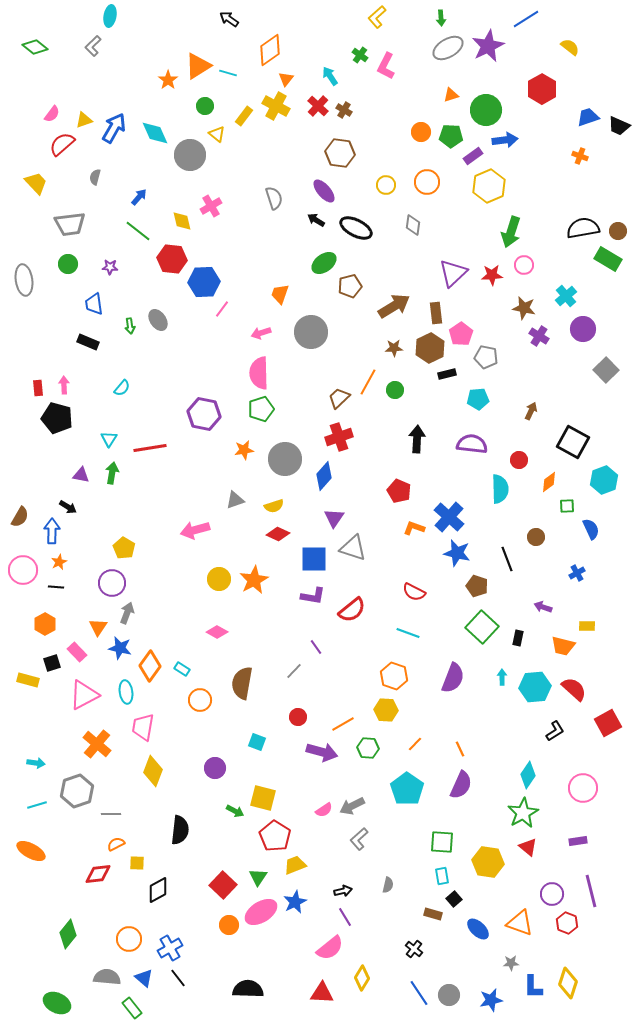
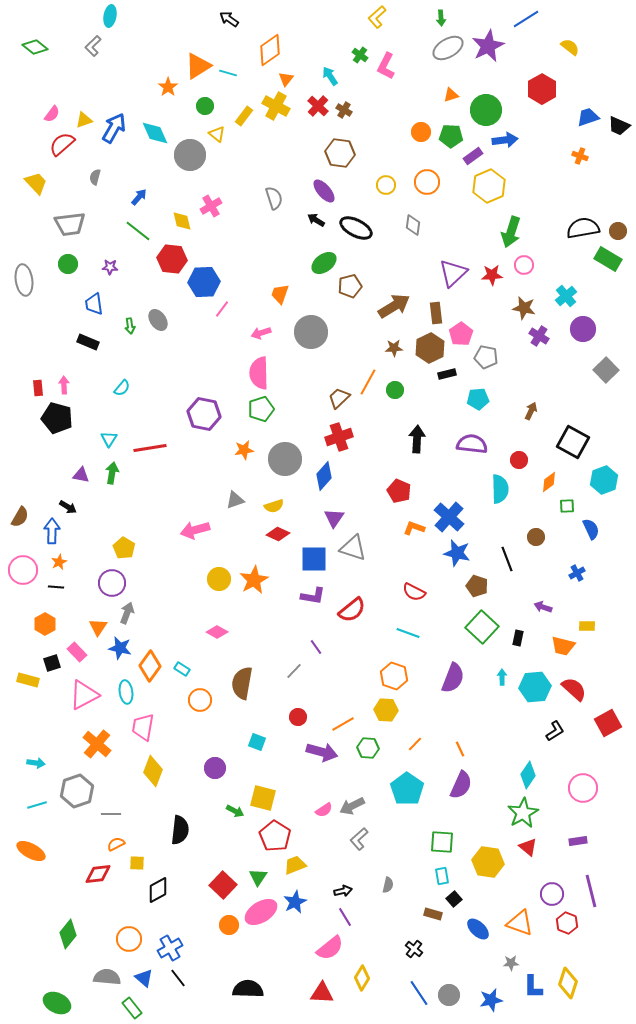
orange star at (168, 80): moved 7 px down
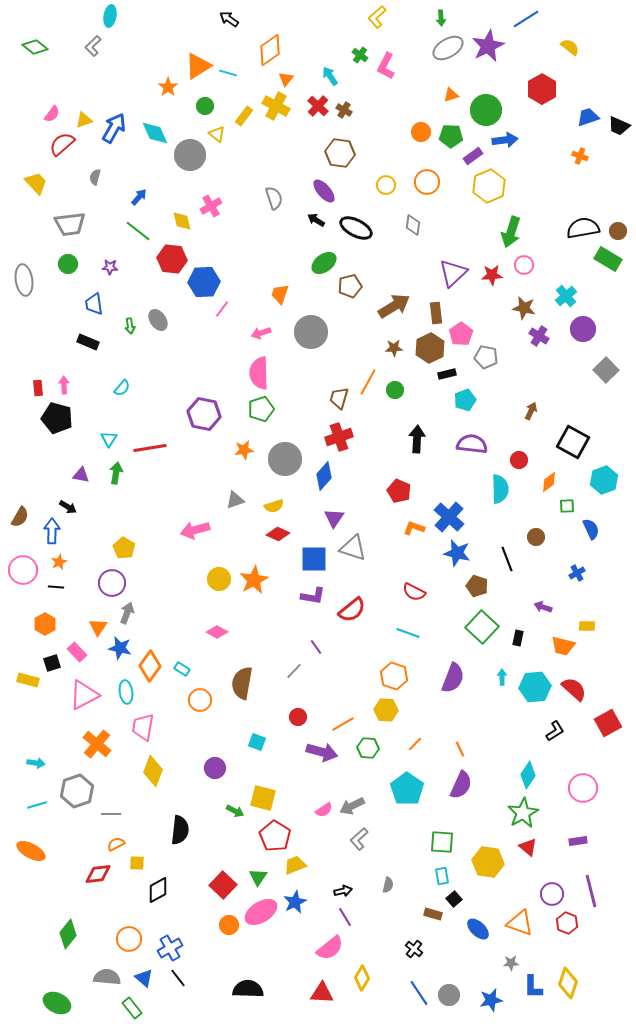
brown trapezoid at (339, 398): rotated 30 degrees counterclockwise
cyan pentagon at (478, 399): moved 13 px left, 1 px down; rotated 15 degrees counterclockwise
green arrow at (112, 473): moved 4 px right
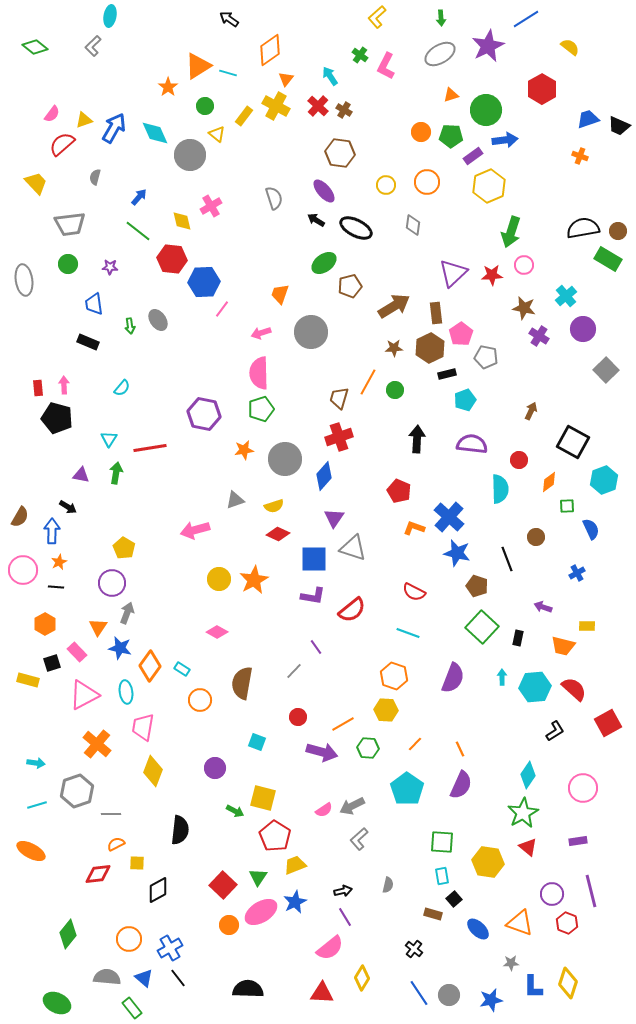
gray ellipse at (448, 48): moved 8 px left, 6 px down
blue trapezoid at (588, 117): moved 2 px down
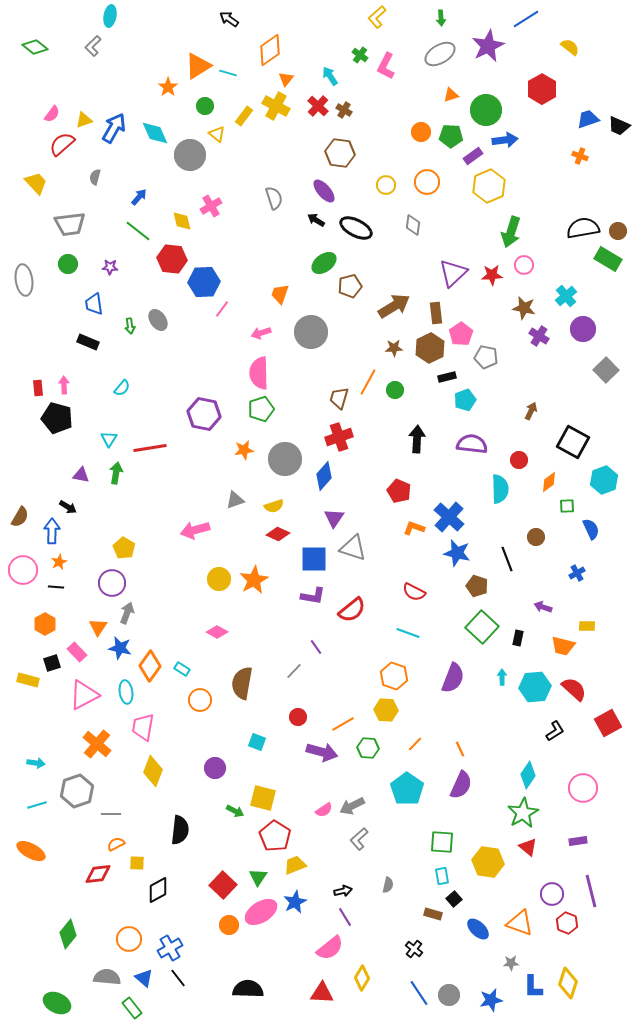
black rectangle at (447, 374): moved 3 px down
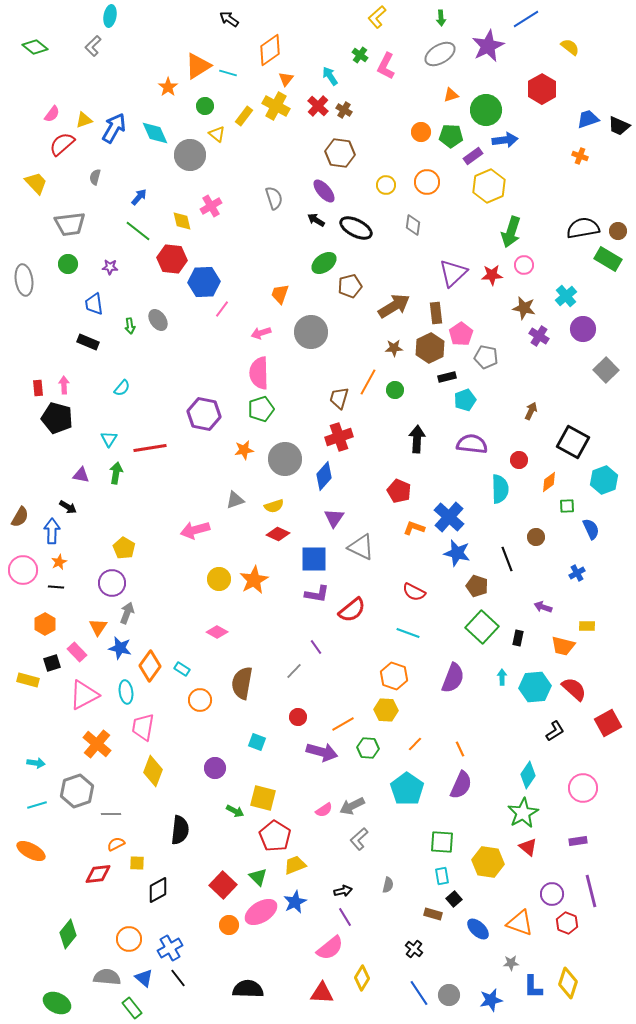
gray triangle at (353, 548): moved 8 px right, 1 px up; rotated 8 degrees clockwise
purple L-shape at (313, 596): moved 4 px right, 2 px up
green triangle at (258, 877): rotated 18 degrees counterclockwise
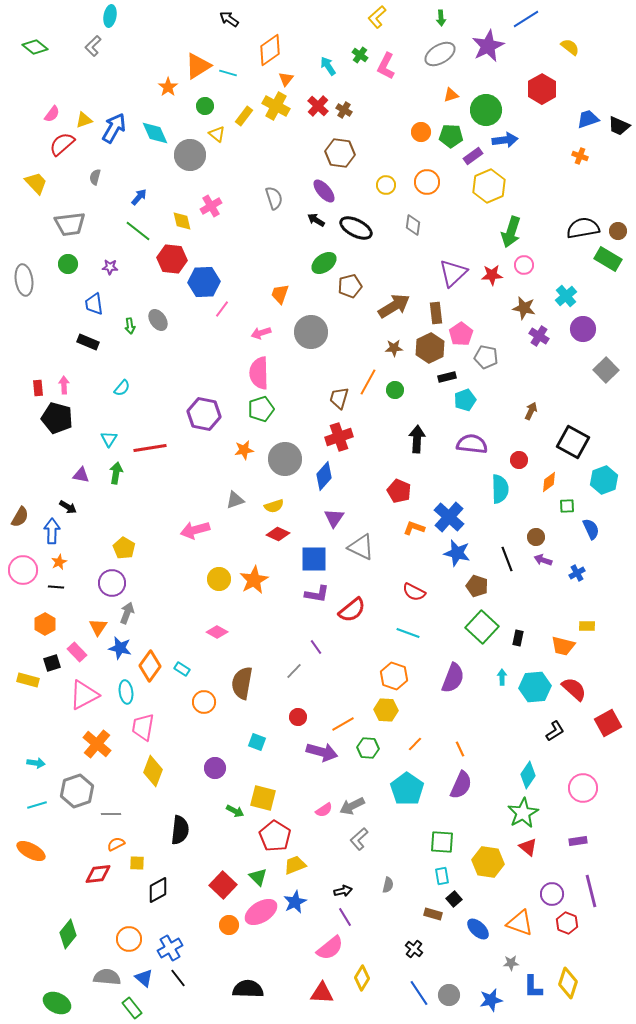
cyan arrow at (330, 76): moved 2 px left, 10 px up
purple arrow at (543, 607): moved 47 px up
orange circle at (200, 700): moved 4 px right, 2 px down
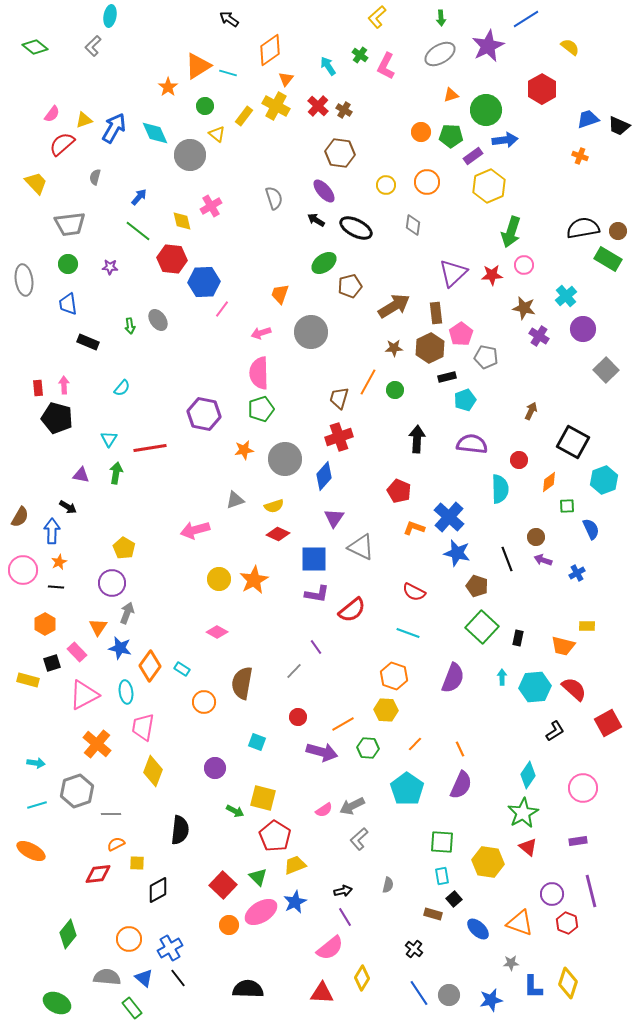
blue trapezoid at (94, 304): moved 26 px left
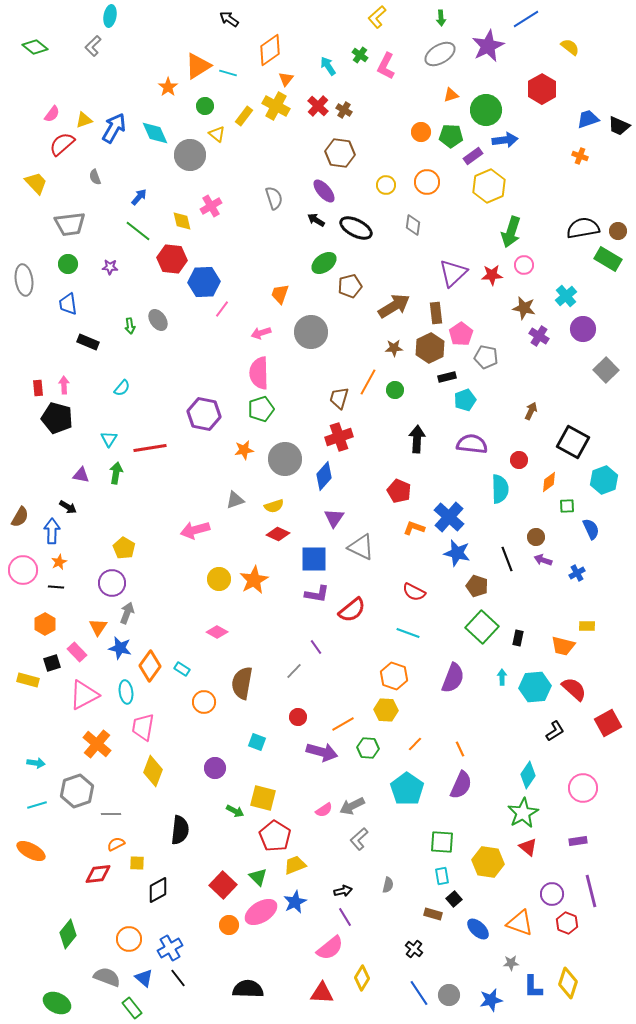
gray semicircle at (95, 177): rotated 35 degrees counterclockwise
gray semicircle at (107, 977): rotated 16 degrees clockwise
